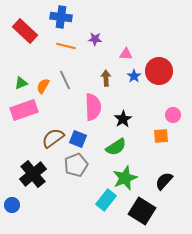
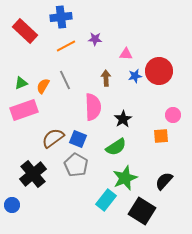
blue cross: rotated 15 degrees counterclockwise
orange line: rotated 42 degrees counterclockwise
blue star: moved 1 px right; rotated 24 degrees clockwise
gray pentagon: rotated 20 degrees counterclockwise
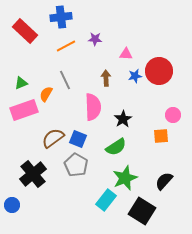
orange semicircle: moved 3 px right, 8 px down
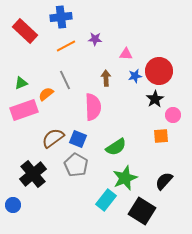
orange semicircle: rotated 21 degrees clockwise
black star: moved 32 px right, 20 px up
blue circle: moved 1 px right
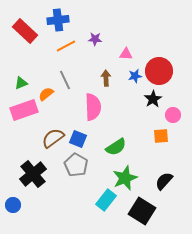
blue cross: moved 3 px left, 3 px down
black star: moved 2 px left
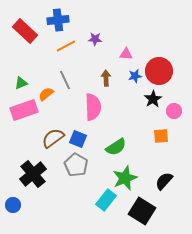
pink circle: moved 1 px right, 4 px up
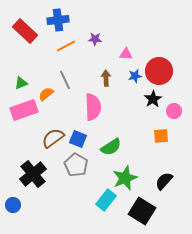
green semicircle: moved 5 px left
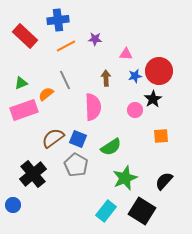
red rectangle: moved 5 px down
pink circle: moved 39 px left, 1 px up
cyan rectangle: moved 11 px down
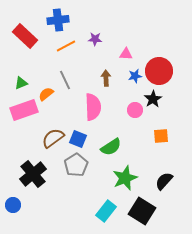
gray pentagon: rotated 10 degrees clockwise
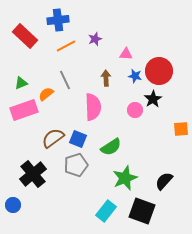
purple star: rotated 24 degrees counterclockwise
blue star: rotated 24 degrees clockwise
orange square: moved 20 px right, 7 px up
gray pentagon: rotated 15 degrees clockwise
black square: rotated 12 degrees counterclockwise
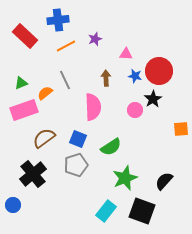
orange semicircle: moved 1 px left, 1 px up
brown semicircle: moved 9 px left
